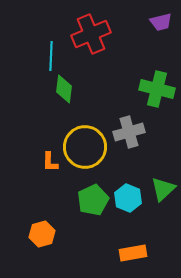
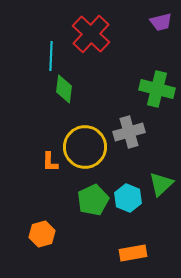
red cross: rotated 24 degrees counterclockwise
green triangle: moved 2 px left, 5 px up
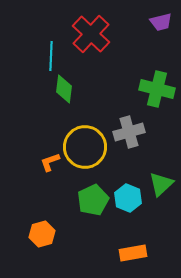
orange L-shape: rotated 70 degrees clockwise
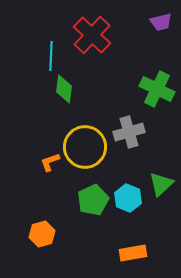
red cross: moved 1 px right, 1 px down
green cross: rotated 12 degrees clockwise
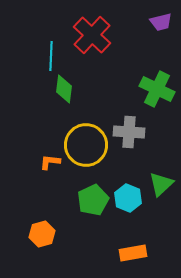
gray cross: rotated 20 degrees clockwise
yellow circle: moved 1 px right, 2 px up
orange L-shape: rotated 25 degrees clockwise
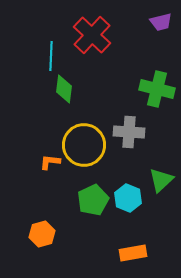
green cross: rotated 12 degrees counterclockwise
yellow circle: moved 2 px left
green triangle: moved 4 px up
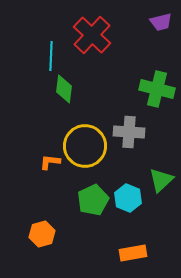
yellow circle: moved 1 px right, 1 px down
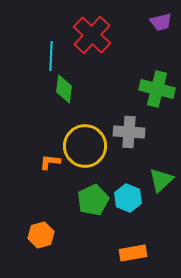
orange hexagon: moved 1 px left, 1 px down
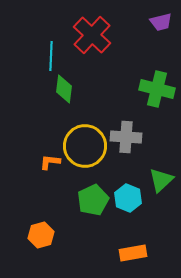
gray cross: moved 3 px left, 5 px down
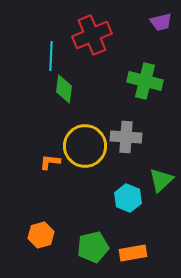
red cross: rotated 24 degrees clockwise
green cross: moved 12 px left, 8 px up
green pentagon: moved 47 px down; rotated 12 degrees clockwise
